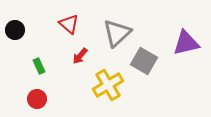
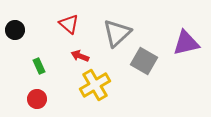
red arrow: rotated 72 degrees clockwise
yellow cross: moved 13 px left
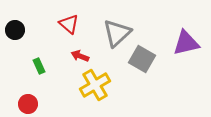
gray square: moved 2 px left, 2 px up
red circle: moved 9 px left, 5 px down
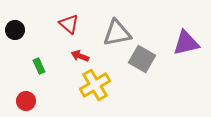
gray triangle: rotated 32 degrees clockwise
red circle: moved 2 px left, 3 px up
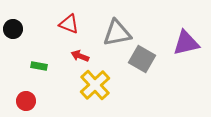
red triangle: rotated 20 degrees counterclockwise
black circle: moved 2 px left, 1 px up
green rectangle: rotated 56 degrees counterclockwise
yellow cross: rotated 12 degrees counterclockwise
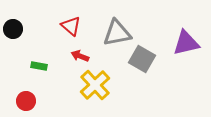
red triangle: moved 2 px right, 2 px down; rotated 20 degrees clockwise
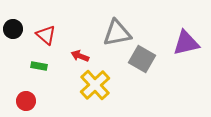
red triangle: moved 25 px left, 9 px down
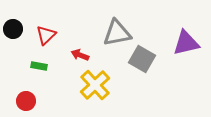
red triangle: rotated 35 degrees clockwise
red arrow: moved 1 px up
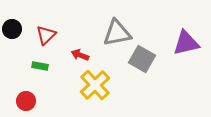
black circle: moved 1 px left
green rectangle: moved 1 px right
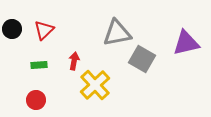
red triangle: moved 2 px left, 5 px up
red arrow: moved 6 px left, 6 px down; rotated 78 degrees clockwise
green rectangle: moved 1 px left, 1 px up; rotated 14 degrees counterclockwise
red circle: moved 10 px right, 1 px up
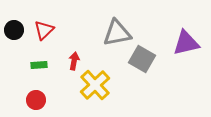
black circle: moved 2 px right, 1 px down
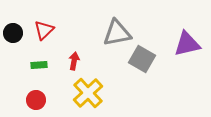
black circle: moved 1 px left, 3 px down
purple triangle: moved 1 px right, 1 px down
yellow cross: moved 7 px left, 8 px down
